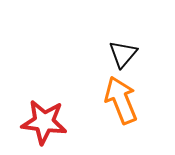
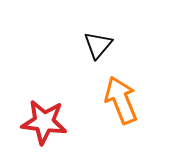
black triangle: moved 25 px left, 9 px up
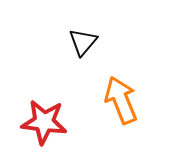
black triangle: moved 15 px left, 3 px up
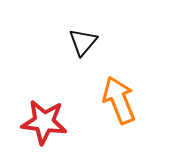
orange arrow: moved 2 px left
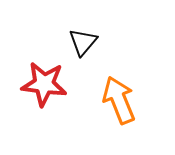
red star: moved 38 px up
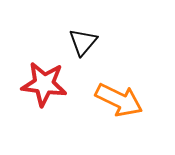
orange arrow: rotated 138 degrees clockwise
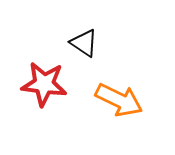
black triangle: moved 1 px right, 1 px down; rotated 36 degrees counterclockwise
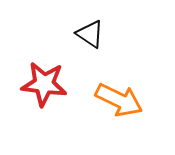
black triangle: moved 6 px right, 9 px up
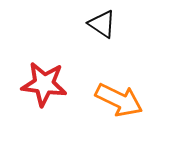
black triangle: moved 12 px right, 10 px up
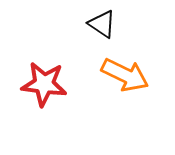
orange arrow: moved 6 px right, 25 px up
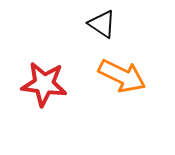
orange arrow: moved 3 px left, 1 px down
